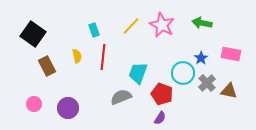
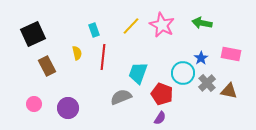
black square: rotated 30 degrees clockwise
yellow semicircle: moved 3 px up
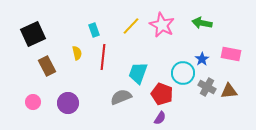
blue star: moved 1 px right, 1 px down
gray cross: moved 4 px down; rotated 18 degrees counterclockwise
brown triangle: rotated 18 degrees counterclockwise
pink circle: moved 1 px left, 2 px up
purple circle: moved 5 px up
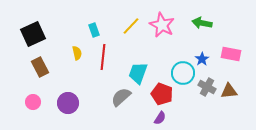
brown rectangle: moved 7 px left, 1 px down
gray semicircle: rotated 20 degrees counterclockwise
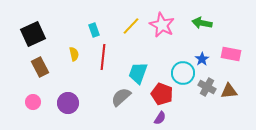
yellow semicircle: moved 3 px left, 1 px down
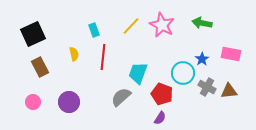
purple circle: moved 1 px right, 1 px up
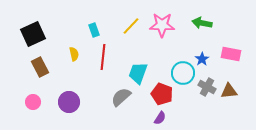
pink star: rotated 25 degrees counterclockwise
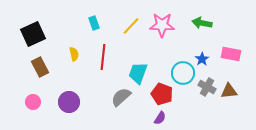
cyan rectangle: moved 7 px up
